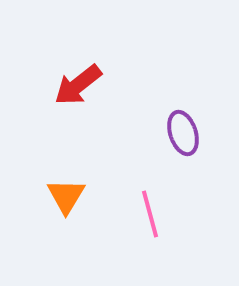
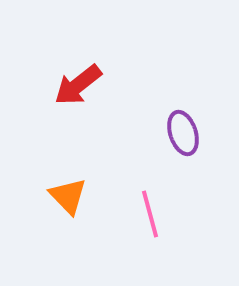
orange triangle: moved 2 px right; rotated 15 degrees counterclockwise
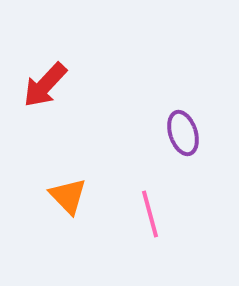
red arrow: moved 33 px left; rotated 9 degrees counterclockwise
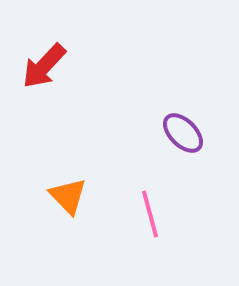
red arrow: moved 1 px left, 19 px up
purple ellipse: rotated 27 degrees counterclockwise
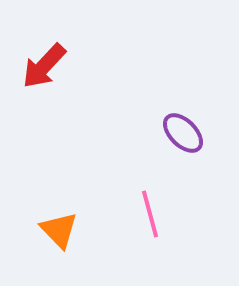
orange triangle: moved 9 px left, 34 px down
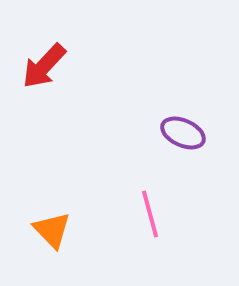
purple ellipse: rotated 21 degrees counterclockwise
orange triangle: moved 7 px left
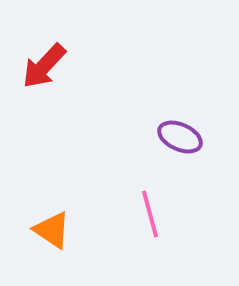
purple ellipse: moved 3 px left, 4 px down
orange triangle: rotated 12 degrees counterclockwise
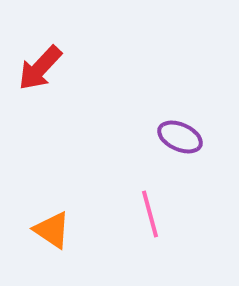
red arrow: moved 4 px left, 2 px down
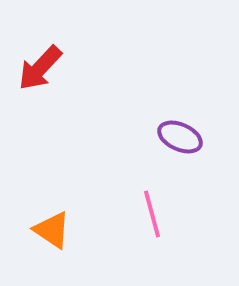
pink line: moved 2 px right
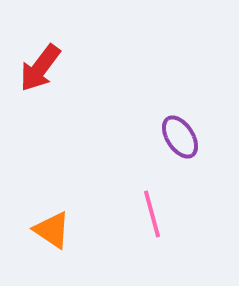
red arrow: rotated 6 degrees counterclockwise
purple ellipse: rotated 33 degrees clockwise
